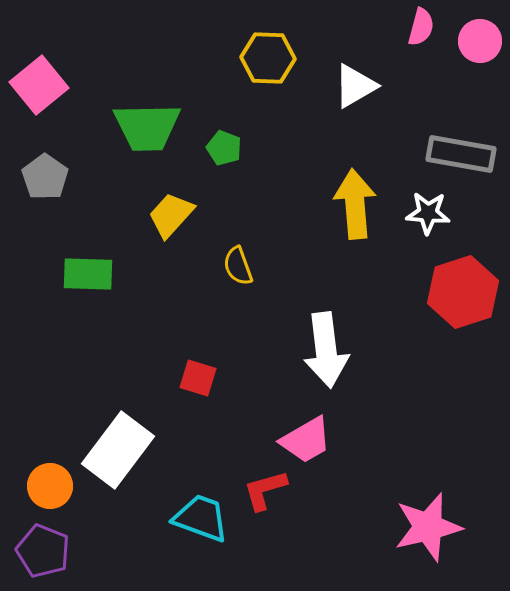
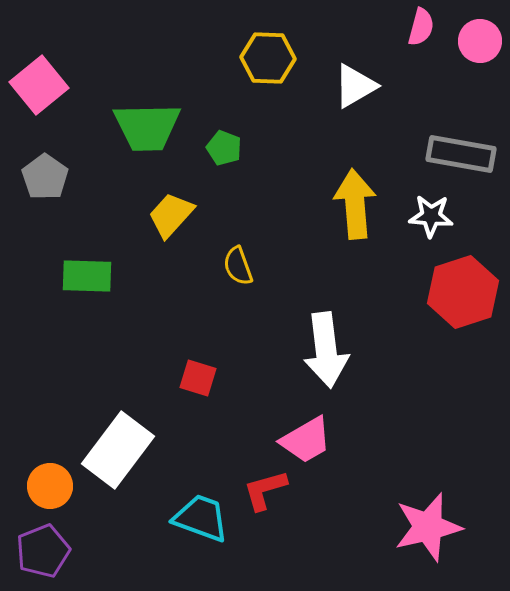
white star: moved 3 px right, 3 px down
green rectangle: moved 1 px left, 2 px down
purple pentagon: rotated 28 degrees clockwise
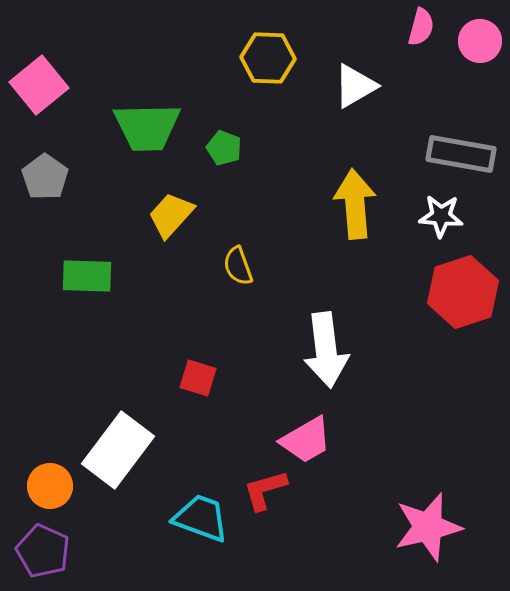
white star: moved 10 px right
purple pentagon: rotated 26 degrees counterclockwise
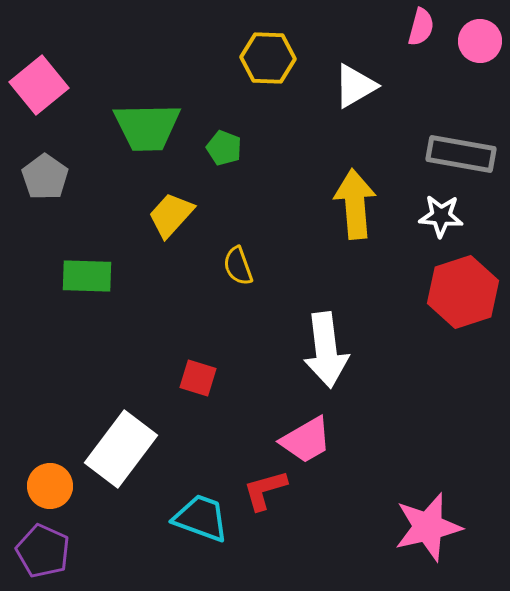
white rectangle: moved 3 px right, 1 px up
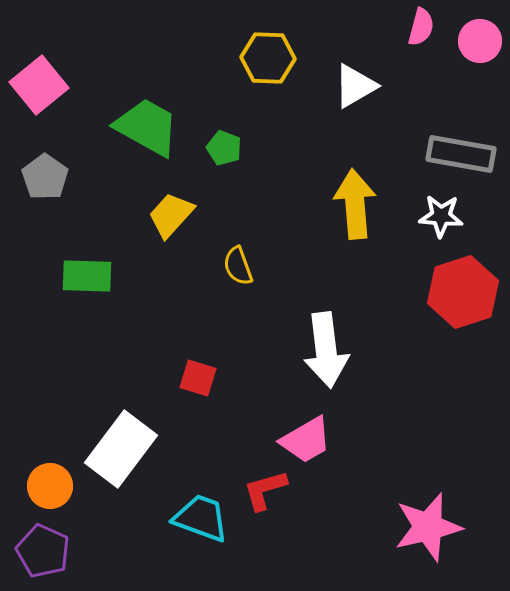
green trapezoid: rotated 150 degrees counterclockwise
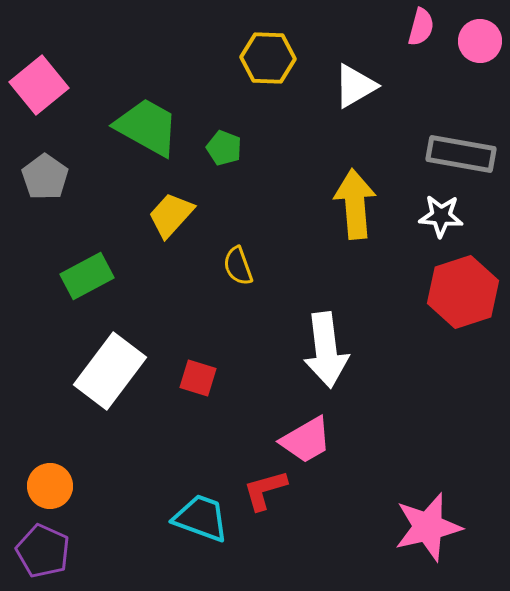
green rectangle: rotated 30 degrees counterclockwise
white rectangle: moved 11 px left, 78 px up
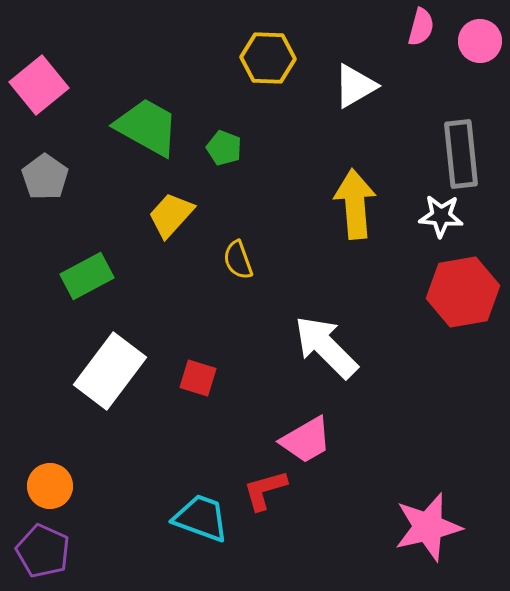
gray rectangle: rotated 74 degrees clockwise
yellow semicircle: moved 6 px up
red hexagon: rotated 8 degrees clockwise
white arrow: moved 3 px up; rotated 142 degrees clockwise
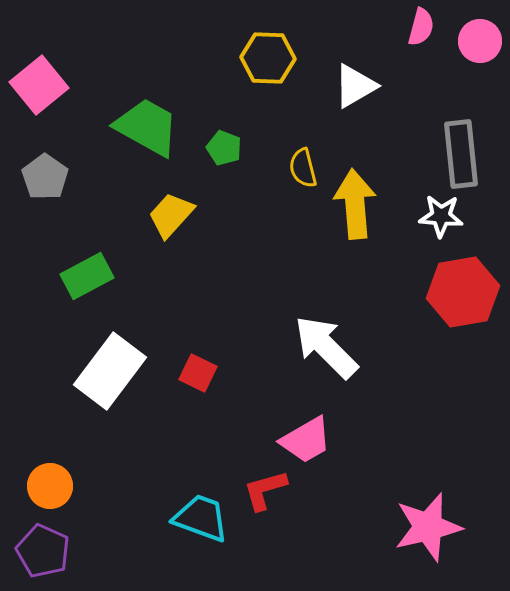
yellow semicircle: moved 65 px right, 92 px up; rotated 6 degrees clockwise
red square: moved 5 px up; rotated 9 degrees clockwise
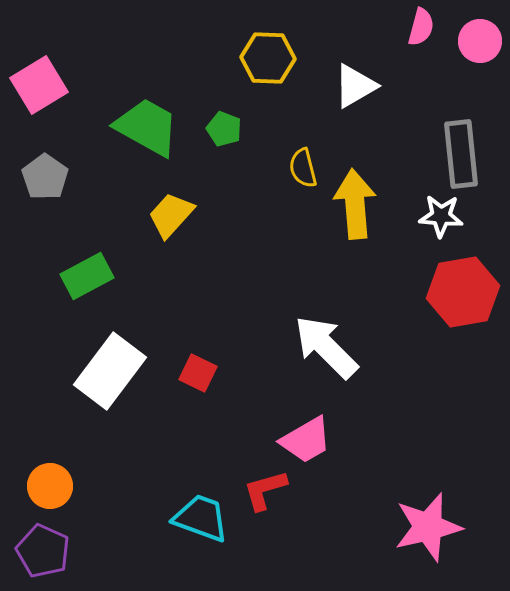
pink square: rotated 8 degrees clockwise
green pentagon: moved 19 px up
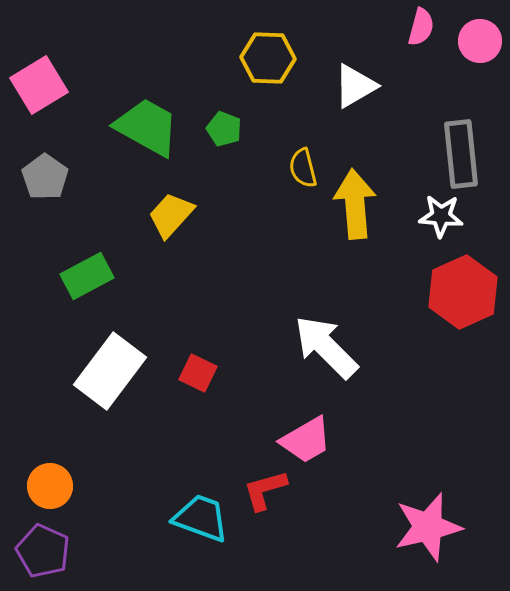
red hexagon: rotated 14 degrees counterclockwise
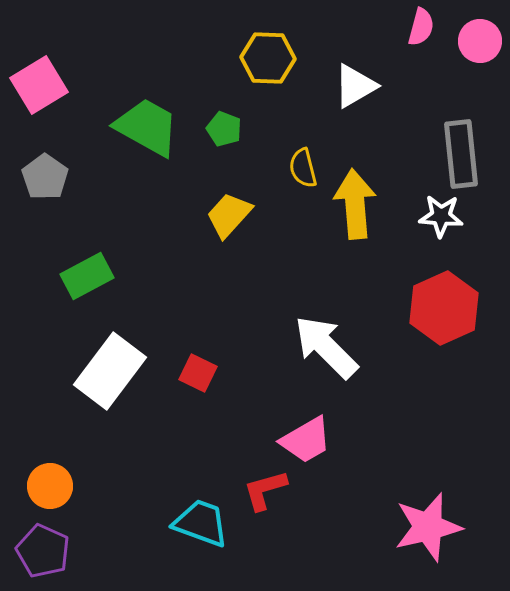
yellow trapezoid: moved 58 px right
red hexagon: moved 19 px left, 16 px down
cyan trapezoid: moved 5 px down
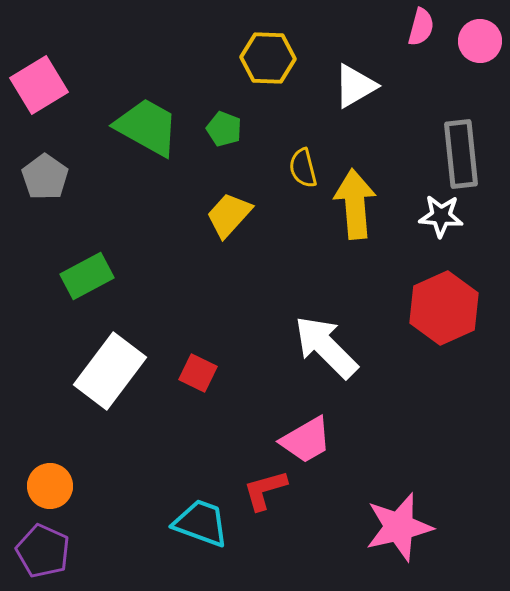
pink star: moved 29 px left
